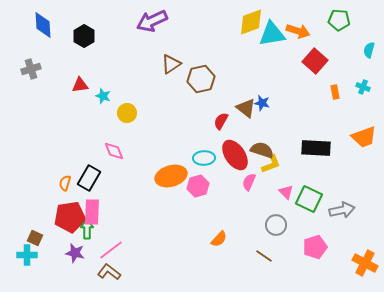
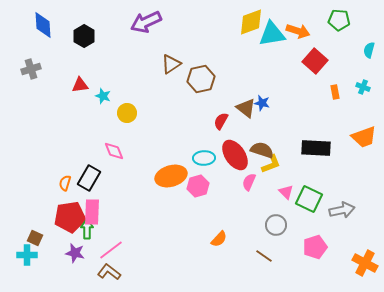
purple arrow at (152, 21): moved 6 px left, 1 px down
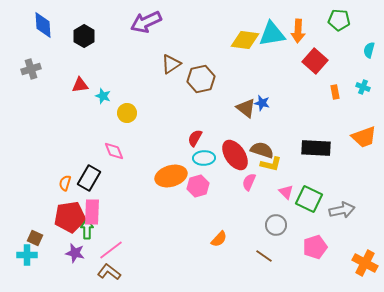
yellow diamond at (251, 22): moved 6 px left, 18 px down; rotated 28 degrees clockwise
orange arrow at (298, 31): rotated 75 degrees clockwise
red semicircle at (221, 121): moved 26 px left, 17 px down
yellow L-shape at (271, 164): rotated 35 degrees clockwise
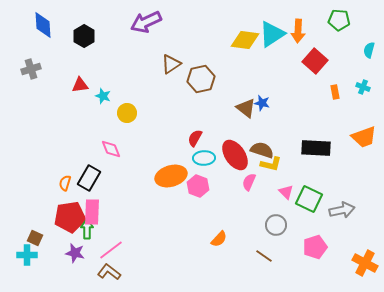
cyan triangle at (272, 34): rotated 24 degrees counterclockwise
pink diamond at (114, 151): moved 3 px left, 2 px up
pink hexagon at (198, 186): rotated 25 degrees counterclockwise
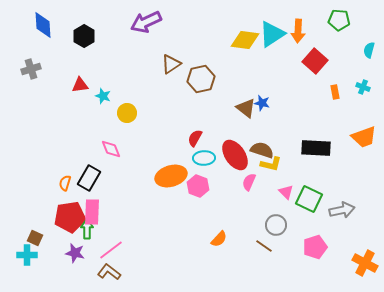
brown line at (264, 256): moved 10 px up
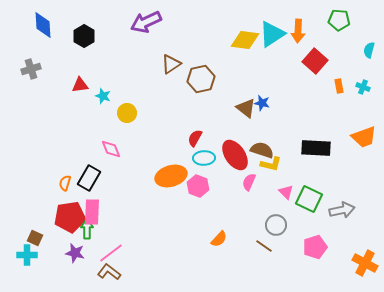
orange rectangle at (335, 92): moved 4 px right, 6 px up
pink line at (111, 250): moved 3 px down
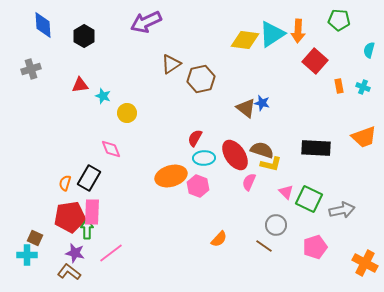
brown L-shape at (109, 272): moved 40 px left
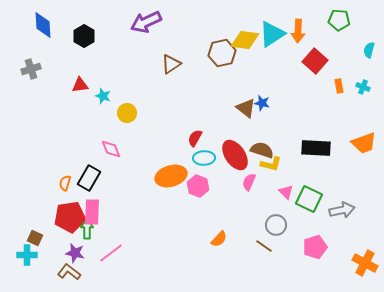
brown hexagon at (201, 79): moved 21 px right, 26 px up
orange trapezoid at (364, 137): moved 6 px down
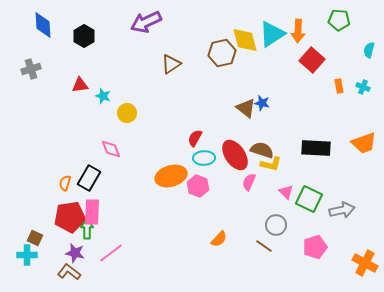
yellow diamond at (245, 40): rotated 68 degrees clockwise
red square at (315, 61): moved 3 px left, 1 px up
